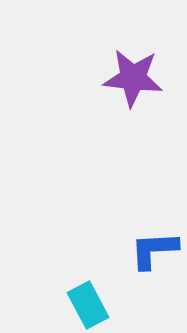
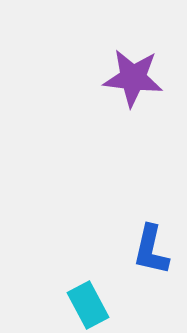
blue L-shape: moved 3 px left; rotated 74 degrees counterclockwise
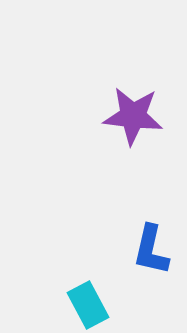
purple star: moved 38 px down
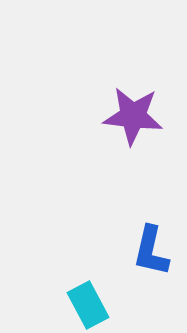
blue L-shape: moved 1 px down
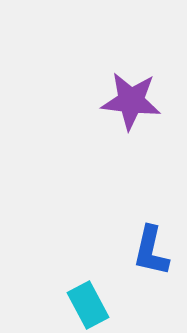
purple star: moved 2 px left, 15 px up
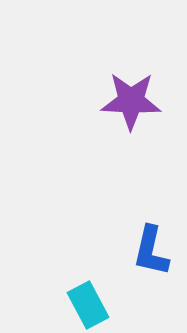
purple star: rotated 4 degrees counterclockwise
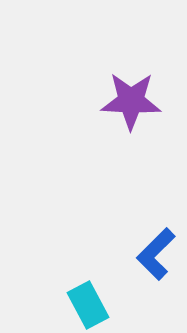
blue L-shape: moved 5 px right, 3 px down; rotated 32 degrees clockwise
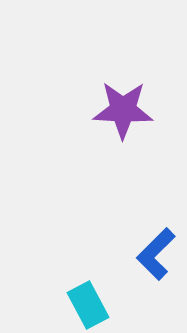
purple star: moved 8 px left, 9 px down
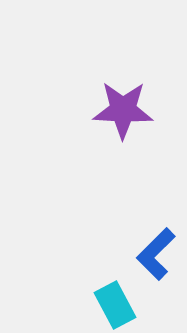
cyan rectangle: moved 27 px right
